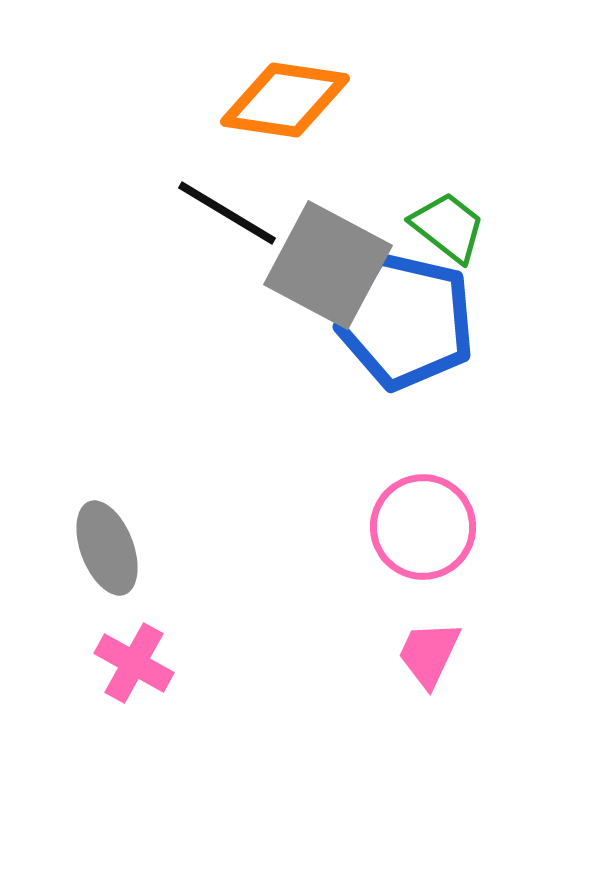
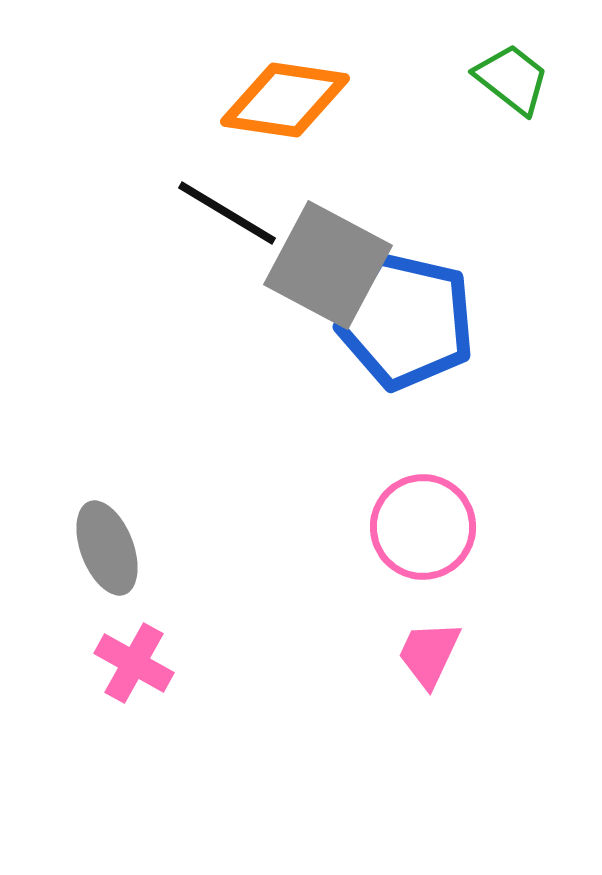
green trapezoid: moved 64 px right, 148 px up
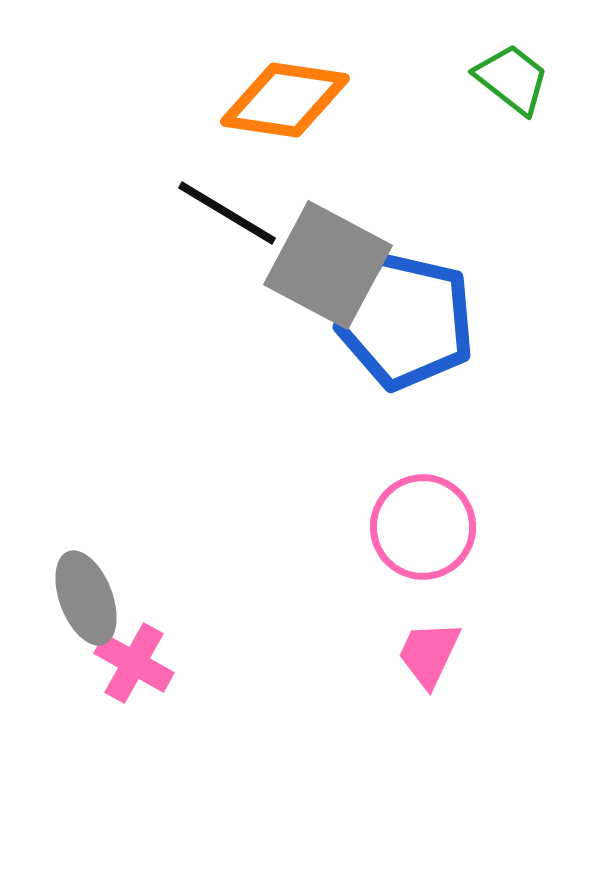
gray ellipse: moved 21 px left, 50 px down
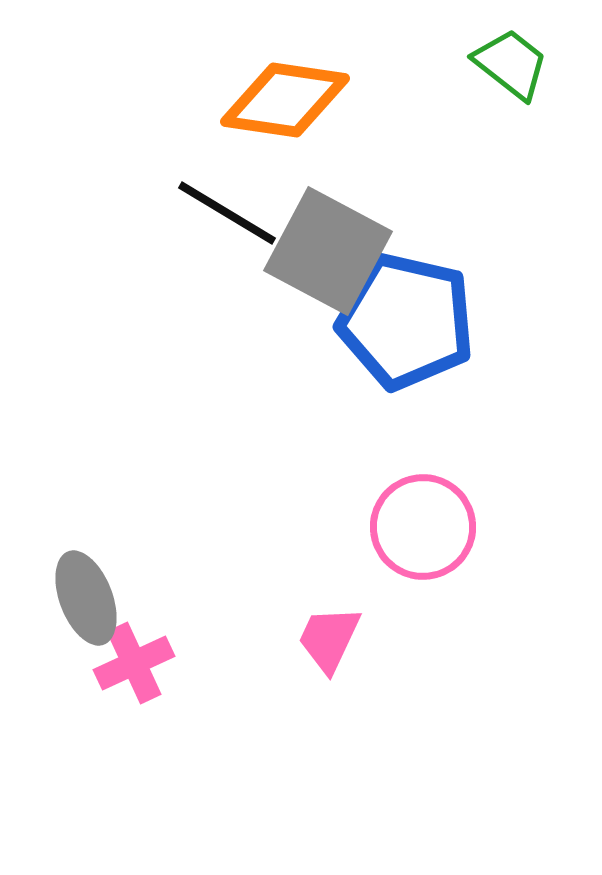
green trapezoid: moved 1 px left, 15 px up
gray square: moved 14 px up
pink trapezoid: moved 100 px left, 15 px up
pink cross: rotated 36 degrees clockwise
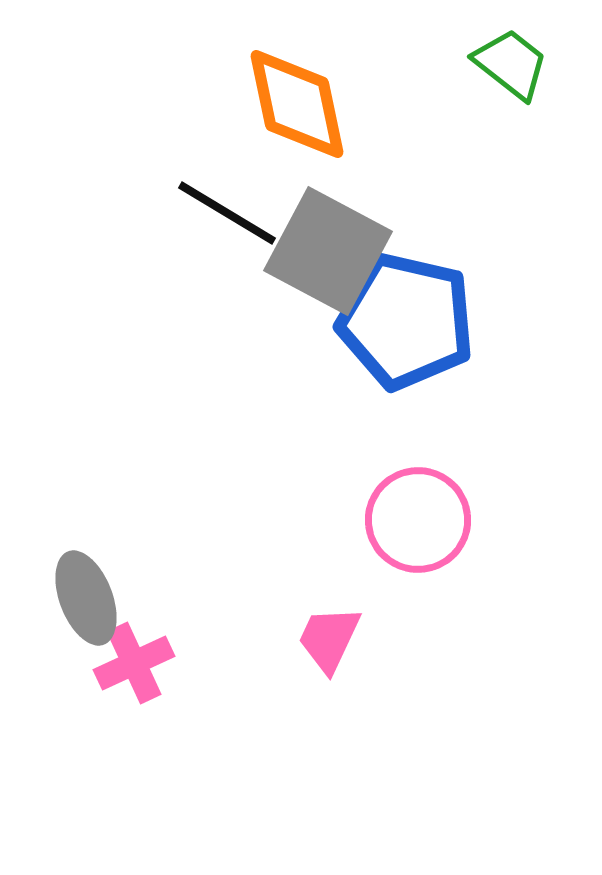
orange diamond: moved 12 px right, 4 px down; rotated 70 degrees clockwise
pink circle: moved 5 px left, 7 px up
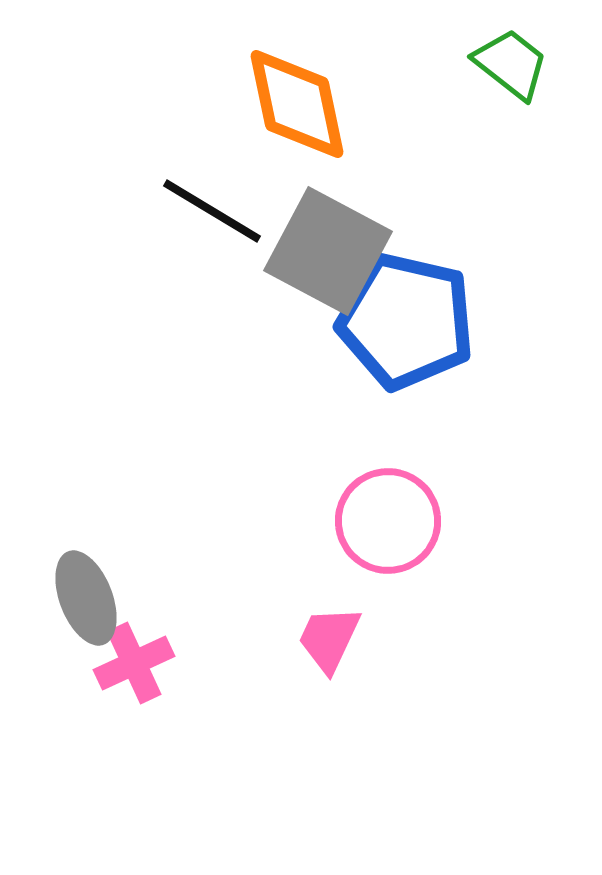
black line: moved 15 px left, 2 px up
pink circle: moved 30 px left, 1 px down
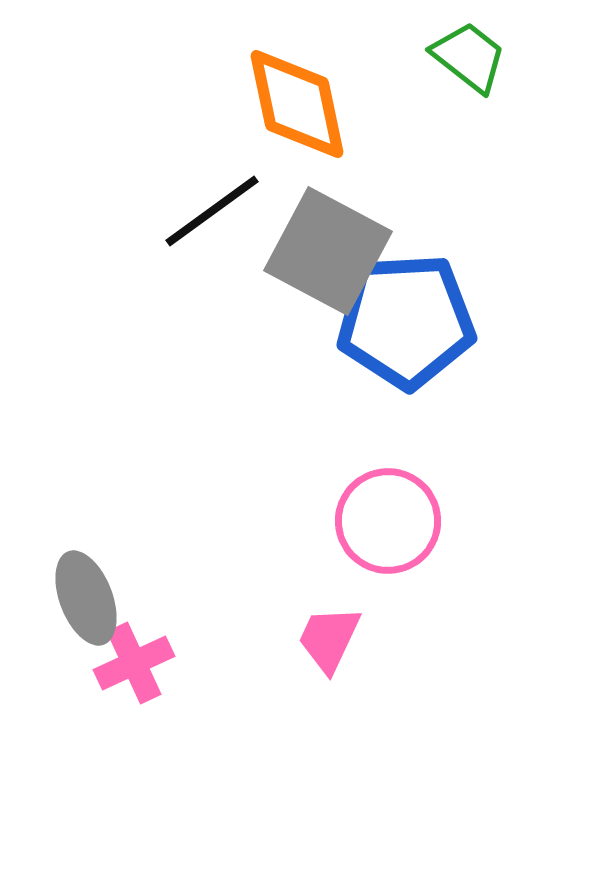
green trapezoid: moved 42 px left, 7 px up
black line: rotated 67 degrees counterclockwise
blue pentagon: rotated 16 degrees counterclockwise
